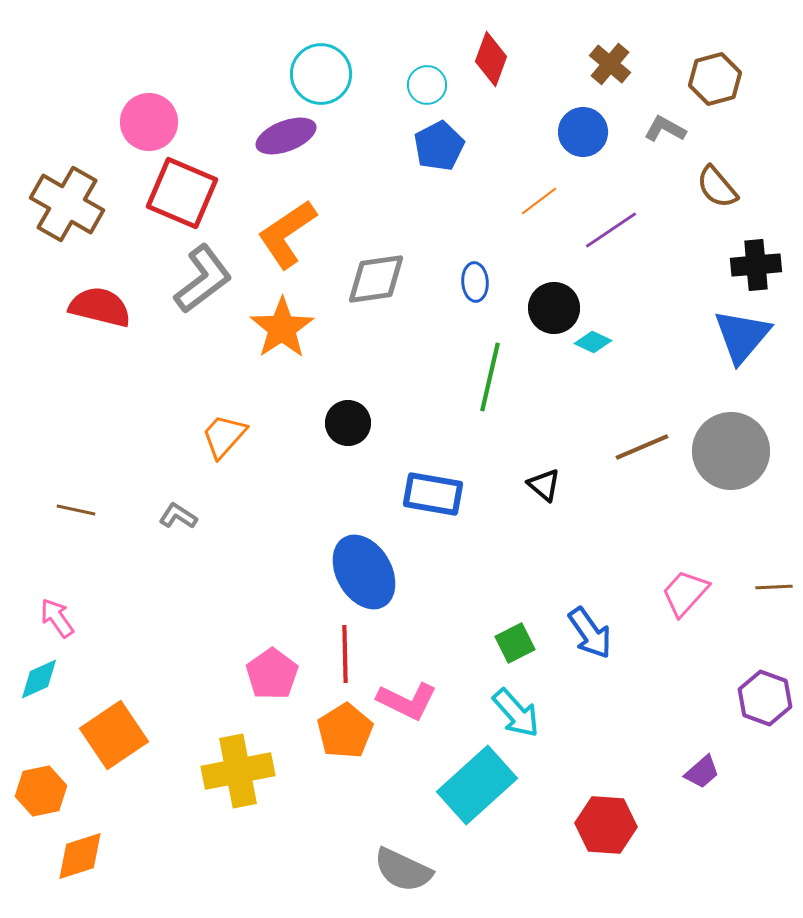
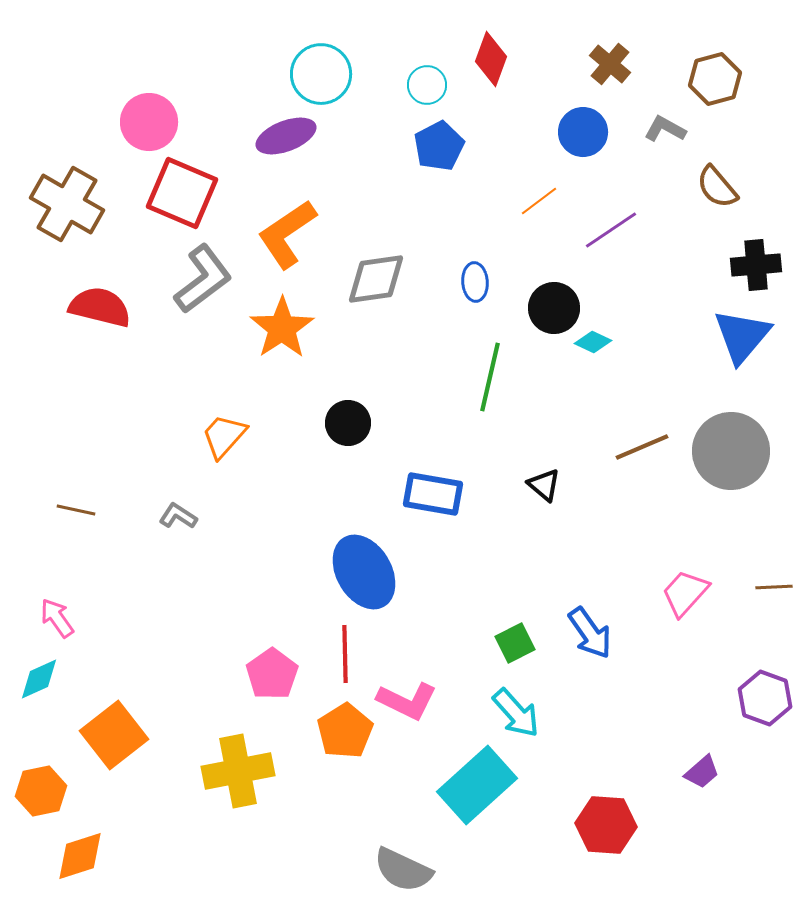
orange square at (114, 735): rotated 4 degrees counterclockwise
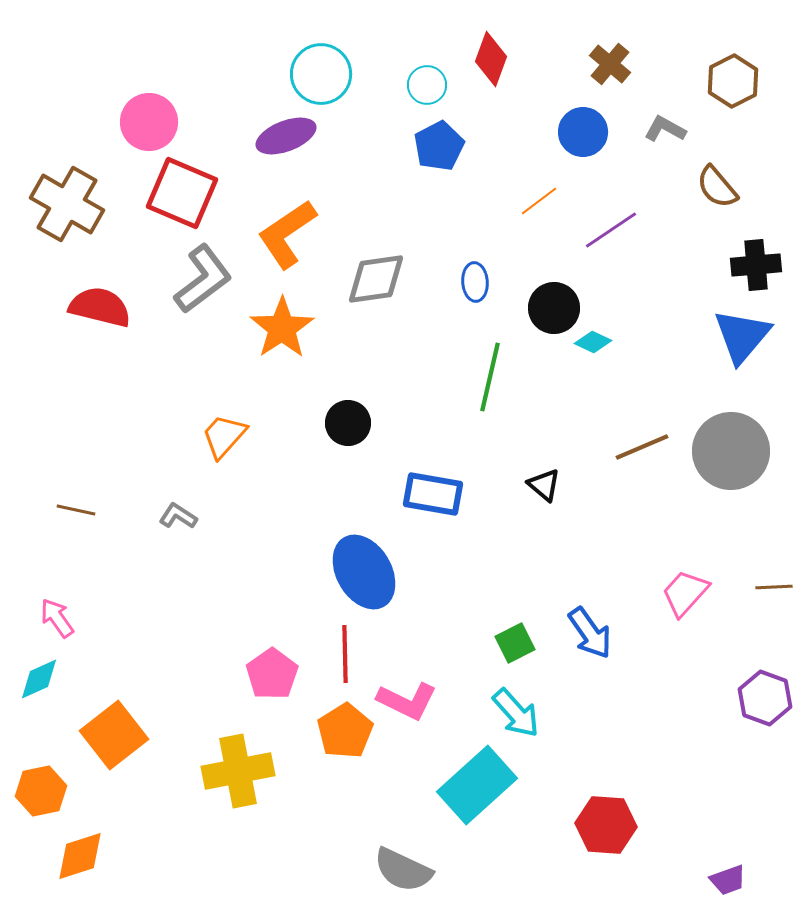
brown hexagon at (715, 79): moved 18 px right, 2 px down; rotated 12 degrees counterclockwise
purple trapezoid at (702, 772): moved 26 px right, 108 px down; rotated 21 degrees clockwise
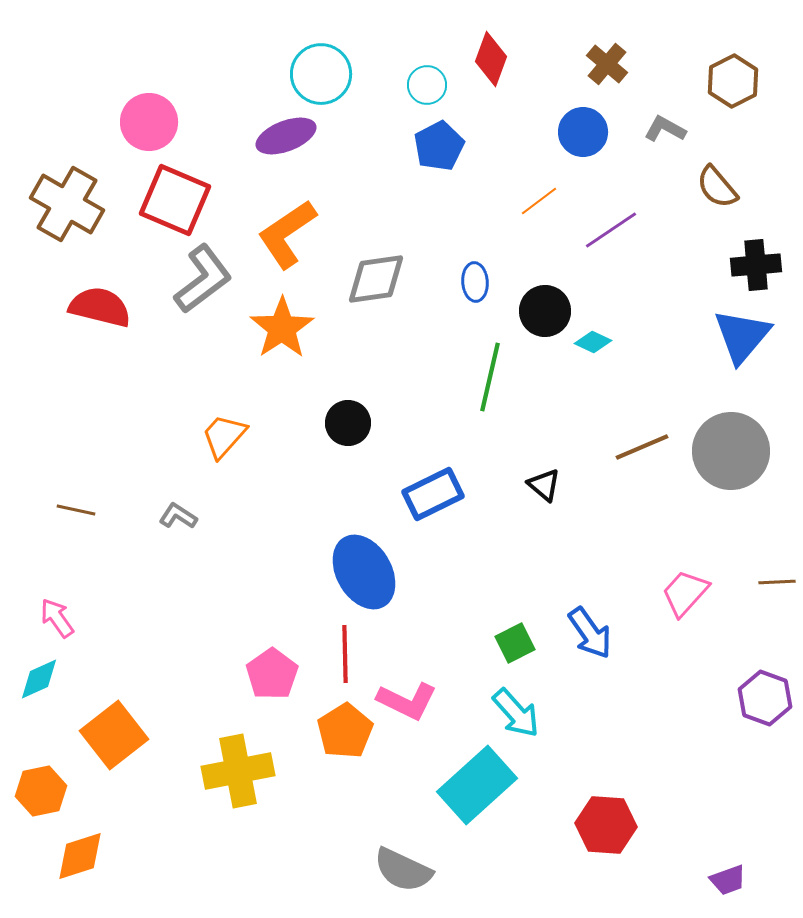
brown cross at (610, 64): moved 3 px left
red square at (182, 193): moved 7 px left, 7 px down
black circle at (554, 308): moved 9 px left, 3 px down
blue rectangle at (433, 494): rotated 36 degrees counterclockwise
brown line at (774, 587): moved 3 px right, 5 px up
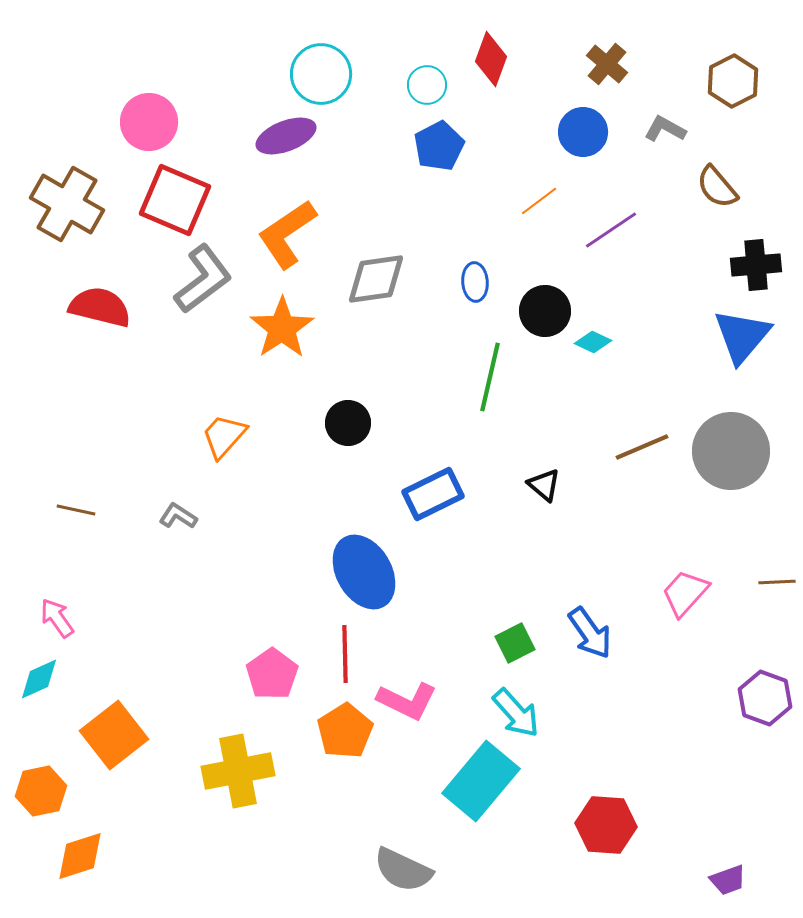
cyan rectangle at (477, 785): moved 4 px right, 4 px up; rotated 8 degrees counterclockwise
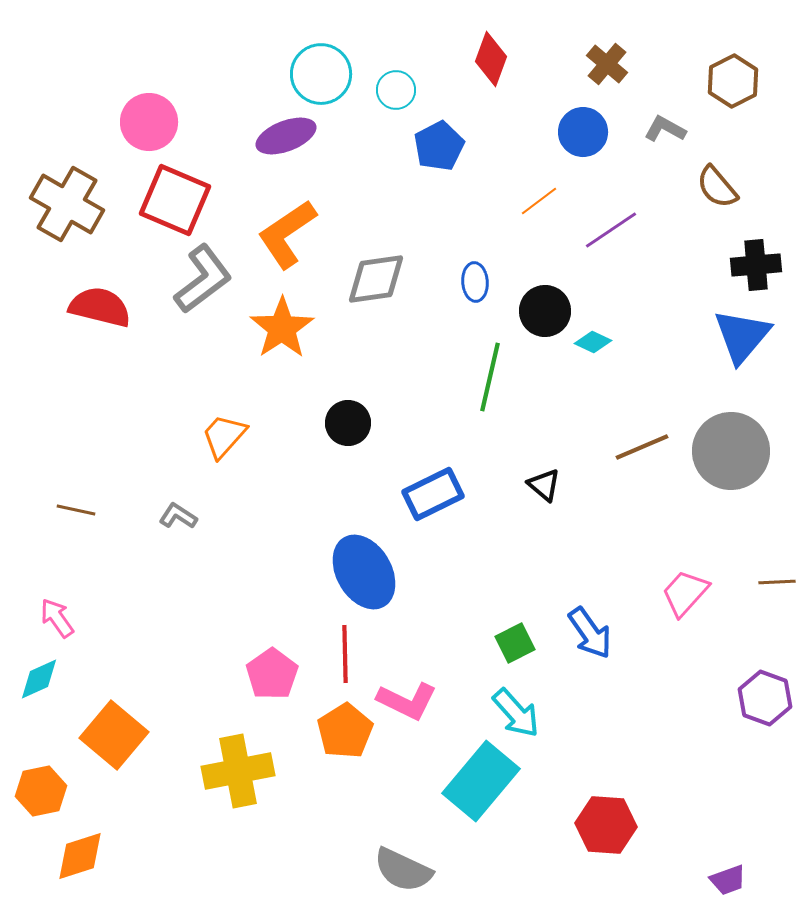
cyan circle at (427, 85): moved 31 px left, 5 px down
orange square at (114, 735): rotated 12 degrees counterclockwise
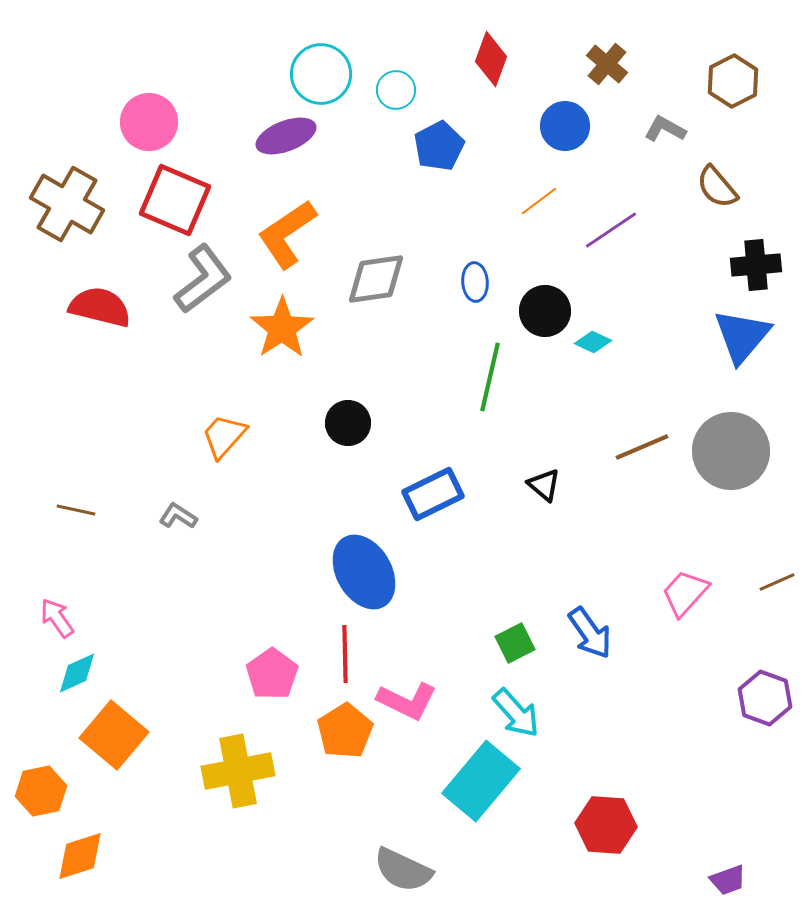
blue circle at (583, 132): moved 18 px left, 6 px up
brown line at (777, 582): rotated 21 degrees counterclockwise
cyan diamond at (39, 679): moved 38 px right, 6 px up
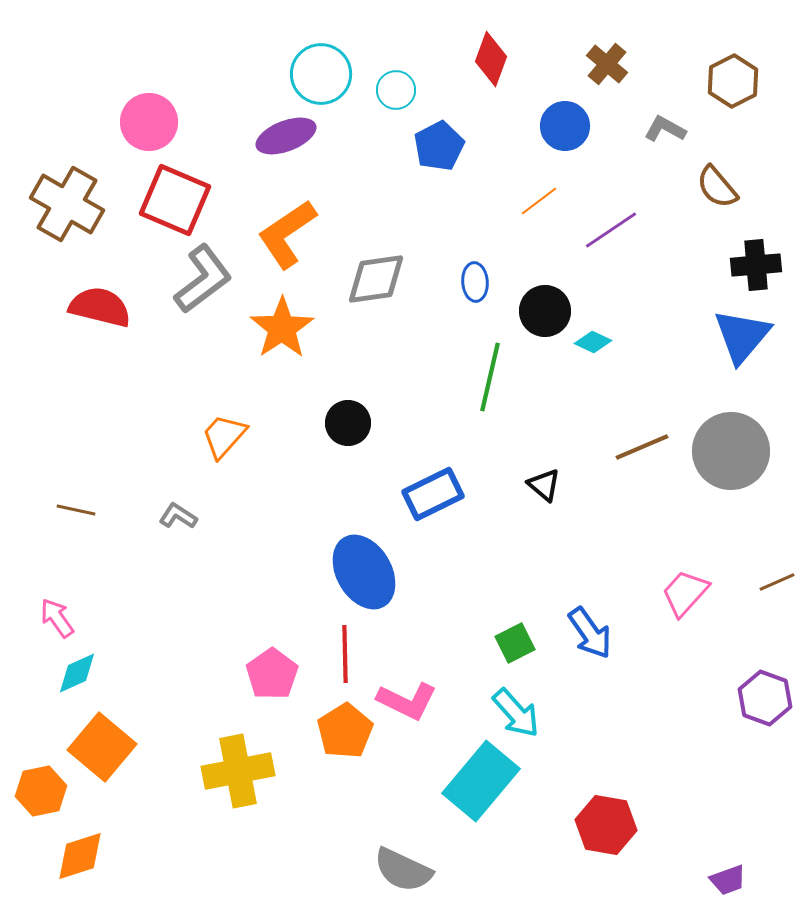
orange square at (114, 735): moved 12 px left, 12 px down
red hexagon at (606, 825): rotated 6 degrees clockwise
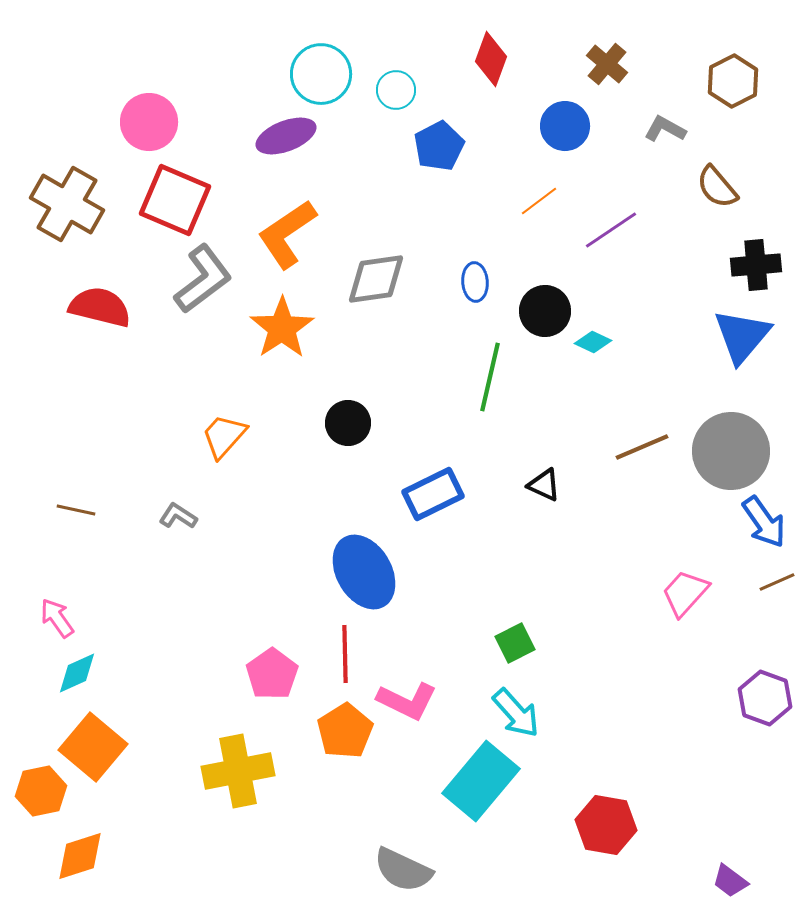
black triangle at (544, 485): rotated 15 degrees counterclockwise
blue arrow at (590, 633): moved 174 px right, 111 px up
orange square at (102, 747): moved 9 px left
purple trapezoid at (728, 880): moved 2 px right, 1 px down; rotated 57 degrees clockwise
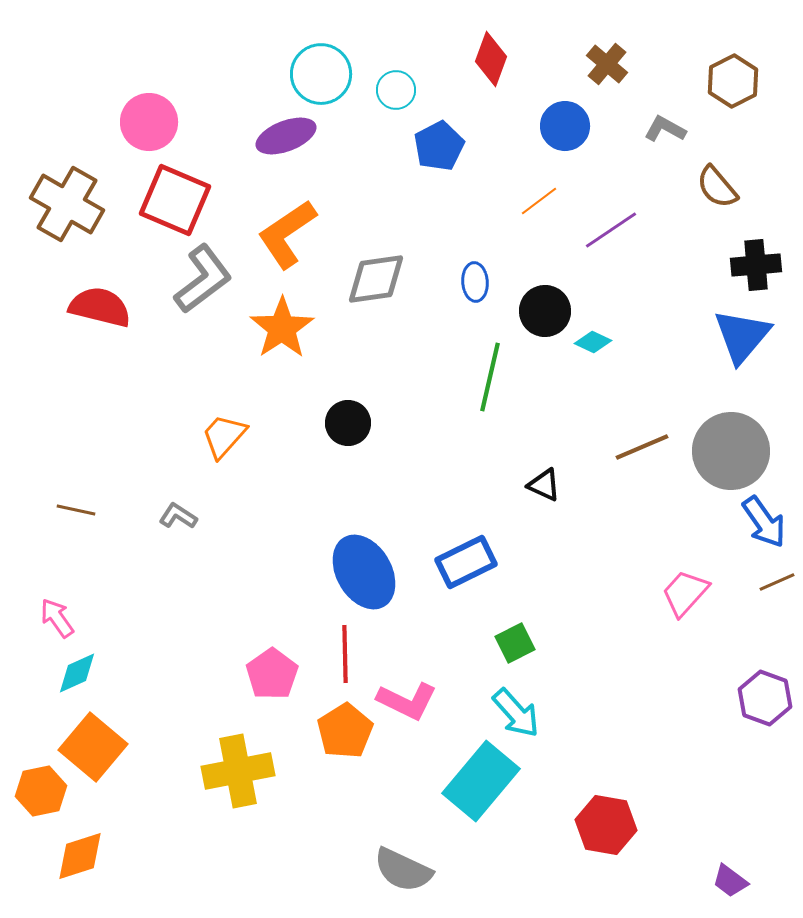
blue rectangle at (433, 494): moved 33 px right, 68 px down
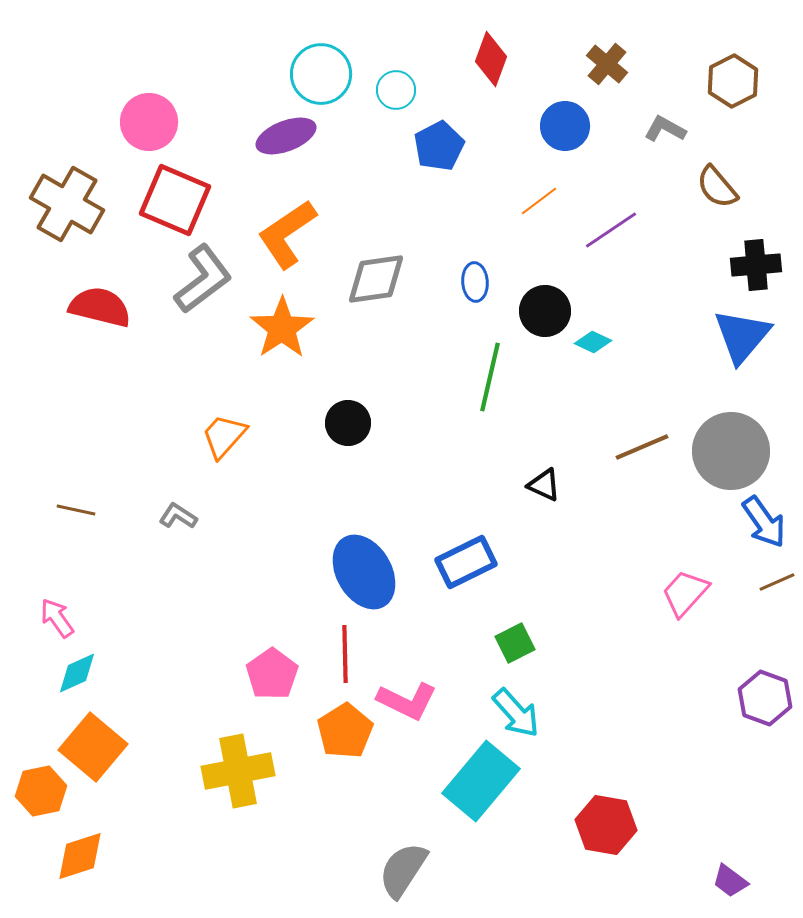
gray semicircle at (403, 870): rotated 98 degrees clockwise
